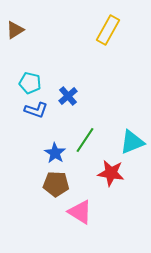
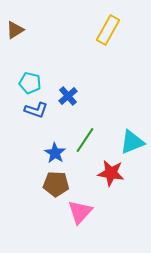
pink triangle: rotated 40 degrees clockwise
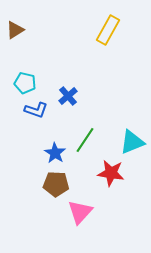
cyan pentagon: moved 5 px left
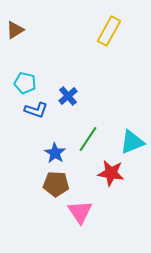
yellow rectangle: moved 1 px right, 1 px down
green line: moved 3 px right, 1 px up
pink triangle: rotated 16 degrees counterclockwise
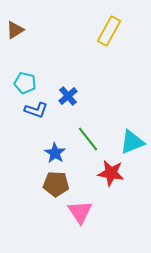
green line: rotated 72 degrees counterclockwise
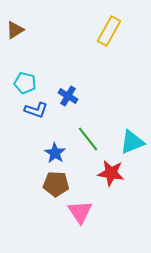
blue cross: rotated 18 degrees counterclockwise
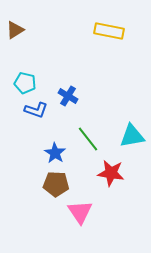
yellow rectangle: rotated 72 degrees clockwise
cyan triangle: moved 6 px up; rotated 12 degrees clockwise
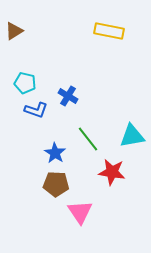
brown triangle: moved 1 px left, 1 px down
red star: moved 1 px right, 1 px up
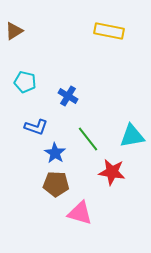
cyan pentagon: moved 1 px up
blue L-shape: moved 17 px down
pink triangle: moved 1 px down; rotated 40 degrees counterclockwise
